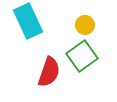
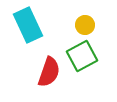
cyan rectangle: moved 4 px down
green square: rotated 8 degrees clockwise
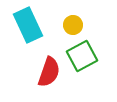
yellow circle: moved 12 px left
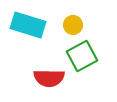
cyan rectangle: rotated 48 degrees counterclockwise
red semicircle: moved 6 px down; rotated 72 degrees clockwise
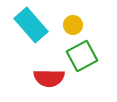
cyan rectangle: moved 3 px right; rotated 32 degrees clockwise
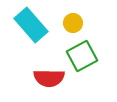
yellow circle: moved 2 px up
